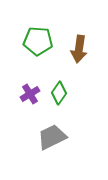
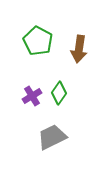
green pentagon: rotated 24 degrees clockwise
purple cross: moved 2 px right, 2 px down
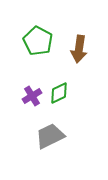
green diamond: rotated 30 degrees clockwise
gray trapezoid: moved 2 px left, 1 px up
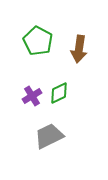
gray trapezoid: moved 1 px left
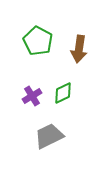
green diamond: moved 4 px right
